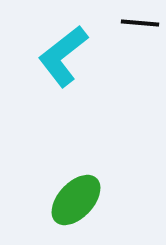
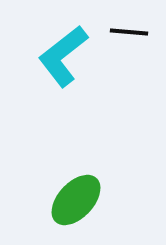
black line: moved 11 px left, 9 px down
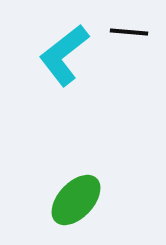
cyan L-shape: moved 1 px right, 1 px up
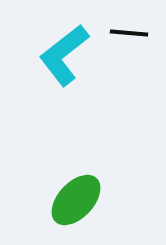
black line: moved 1 px down
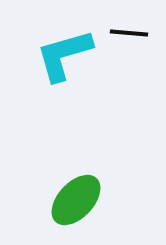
cyan L-shape: rotated 22 degrees clockwise
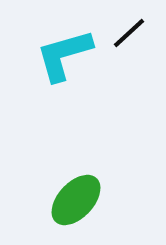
black line: rotated 48 degrees counterclockwise
